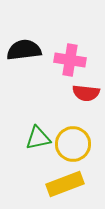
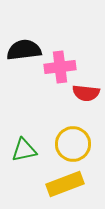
pink cross: moved 10 px left, 7 px down; rotated 16 degrees counterclockwise
green triangle: moved 14 px left, 12 px down
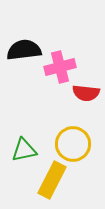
pink cross: rotated 8 degrees counterclockwise
yellow rectangle: moved 13 px left, 4 px up; rotated 42 degrees counterclockwise
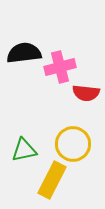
black semicircle: moved 3 px down
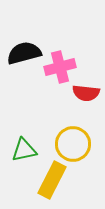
black semicircle: rotated 8 degrees counterclockwise
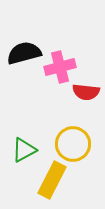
red semicircle: moved 1 px up
green triangle: rotated 16 degrees counterclockwise
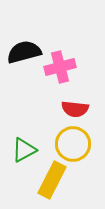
black semicircle: moved 1 px up
red semicircle: moved 11 px left, 17 px down
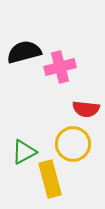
red semicircle: moved 11 px right
green triangle: moved 2 px down
yellow rectangle: moved 2 px left, 1 px up; rotated 42 degrees counterclockwise
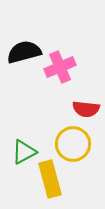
pink cross: rotated 8 degrees counterclockwise
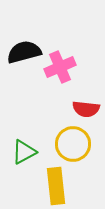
yellow rectangle: moved 6 px right, 7 px down; rotated 9 degrees clockwise
